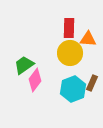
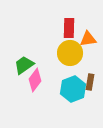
orange triangle: rotated 12 degrees counterclockwise
brown rectangle: moved 2 px left, 1 px up; rotated 14 degrees counterclockwise
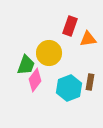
red rectangle: moved 1 px right, 2 px up; rotated 18 degrees clockwise
yellow circle: moved 21 px left
green trapezoid: moved 2 px right; rotated 145 degrees clockwise
cyan hexagon: moved 4 px left, 1 px up
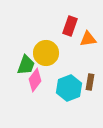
yellow circle: moved 3 px left
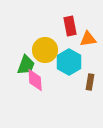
red rectangle: rotated 30 degrees counterclockwise
yellow circle: moved 1 px left, 3 px up
pink diamond: rotated 40 degrees counterclockwise
cyan hexagon: moved 26 px up; rotated 10 degrees counterclockwise
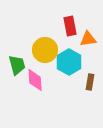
green trapezoid: moved 9 px left; rotated 35 degrees counterclockwise
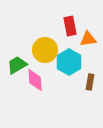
green trapezoid: rotated 105 degrees counterclockwise
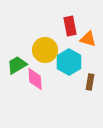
orange triangle: rotated 24 degrees clockwise
pink diamond: moved 1 px up
